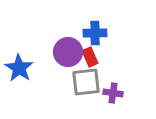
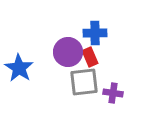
gray square: moved 2 px left
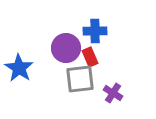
blue cross: moved 2 px up
purple circle: moved 2 px left, 4 px up
gray square: moved 4 px left, 3 px up
purple cross: rotated 24 degrees clockwise
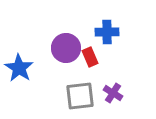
blue cross: moved 12 px right, 1 px down
gray square: moved 17 px down
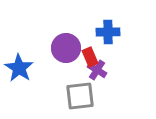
blue cross: moved 1 px right
purple cross: moved 16 px left, 23 px up
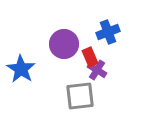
blue cross: rotated 20 degrees counterclockwise
purple circle: moved 2 px left, 4 px up
blue star: moved 2 px right, 1 px down
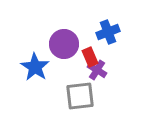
blue star: moved 14 px right, 2 px up
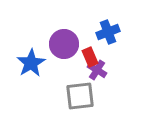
blue star: moved 4 px left, 4 px up; rotated 8 degrees clockwise
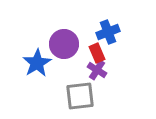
red rectangle: moved 7 px right, 4 px up
blue star: moved 6 px right
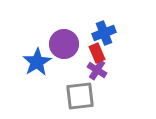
blue cross: moved 4 px left, 1 px down
blue star: moved 1 px up
